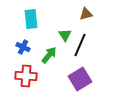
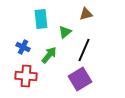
cyan rectangle: moved 10 px right
green triangle: moved 3 px up; rotated 24 degrees clockwise
black line: moved 4 px right, 5 px down
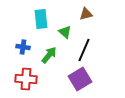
green triangle: rotated 40 degrees counterclockwise
blue cross: rotated 16 degrees counterclockwise
red cross: moved 3 px down
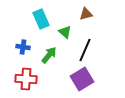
cyan rectangle: rotated 18 degrees counterclockwise
black line: moved 1 px right
purple square: moved 2 px right
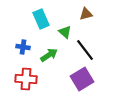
black line: rotated 60 degrees counterclockwise
green arrow: rotated 18 degrees clockwise
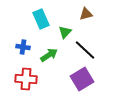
green triangle: rotated 32 degrees clockwise
black line: rotated 10 degrees counterclockwise
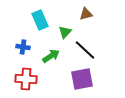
cyan rectangle: moved 1 px left, 1 px down
green arrow: moved 2 px right, 1 px down
purple square: rotated 20 degrees clockwise
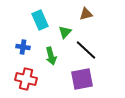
black line: moved 1 px right
green arrow: rotated 108 degrees clockwise
red cross: rotated 10 degrees clockwise
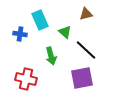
green triangle: rotated 32 degrees counterclockwise
blue cross: moved 3 px left, 13 px up
purple square: moved 1 px up
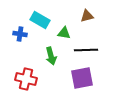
brown triangle: moved 1 px right, 2 px down
cyan rectangle: rotated 36 degrees counterclockwise
green triangle: moved 1 px left, 1 px down; rotated 32 degrees counterclockwise
black line: rotated 45 degrees counterclockwise
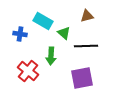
cyan rectangle: moved 3 px right, 1 px down
green triangle: rotated 32 degrees clockwise
black line: moved 4 px up
green arrow: rotated 18 degrees clockwise
red cross: moved 2 px right, 8 px up; rotated 25 degrees clockwise
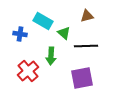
red cross: rotated 10 degrees clockwise
